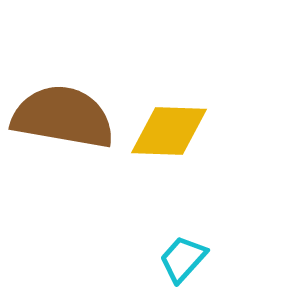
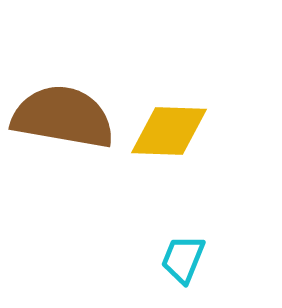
cyan trapezoid: rotated 20 degrees counterclockwise
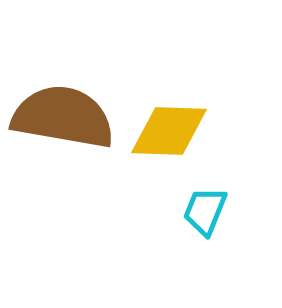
cyan trapezoid: moved 22 px right, 48 px up
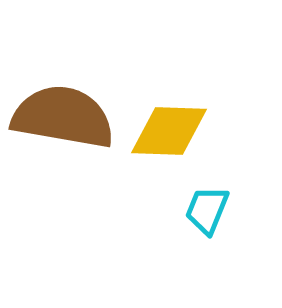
cyan trapezoid: moved 2 px right, 1 px up
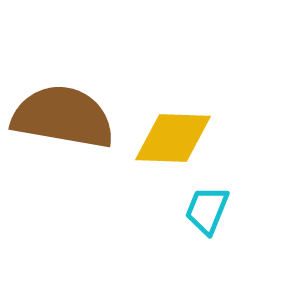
yellow diamond: moved 4 px right, 7 px down
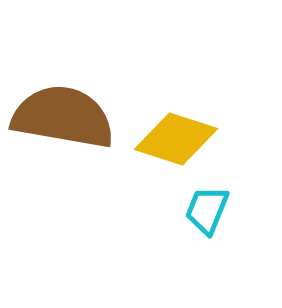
yellow diamond: moved 3 px right, 1 px down; rotated 16 degrees clockwise
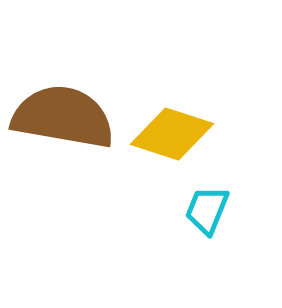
yellow diamond: moved 4 px left, 5 px up
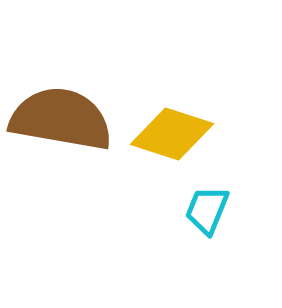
brown semicircle: moved 2 px left, 2 px down
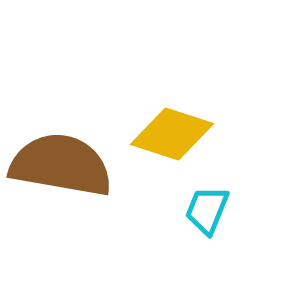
brown semicircle: moved 46 px down
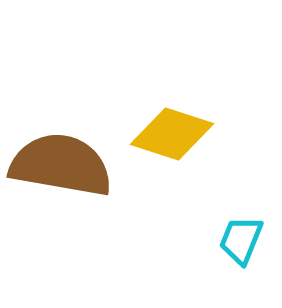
cyan trapezoid: moved 34 px right, 30 px down
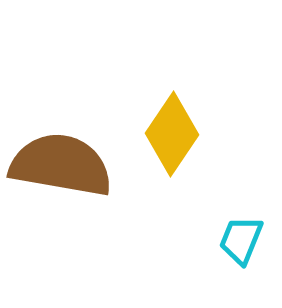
yellow diamond: rotated 74 degrees counterclockwise
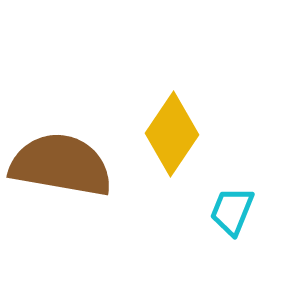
cyan trapezoid: moved 9 px left, 29 px up
